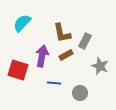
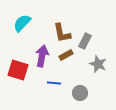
gray star: moved 2 px left, 2 px up
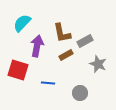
gray rectangle: rotated 35 degrees clockwise
purple arrow: moved 5 px left, 10 px up
blue line: moved 6 px left
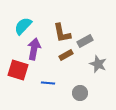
cyan semicircle: moved 1 px right, 3 px down
purple arrow: moved 3 px left, 3 px down
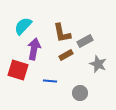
blue line: moved 2 px right, 2 px up
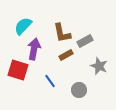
gray star: moved 1 px right, 2 px down
blue line: rotated 48 degrees clockwise
gray circle: moved 1 px left, 3 px up
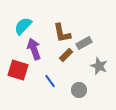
gray rectangle: moved 1 px left, 2 px down
purple arrow: rotated 30 degrees counterclockwise
brown rectangle: rotated 16 degrees counterclockwise
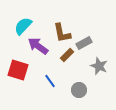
purple arrow: moved 4 px right, 3 px up; rotated 35 degrees counterclockwise
brown rectangle: moved 1 px right
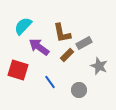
purple arrow: moved 1 px right, 1 px down
blue line: moved 1 px down
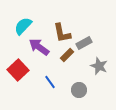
red square: rotated 30 degrees clockwise
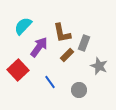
gray rectangle: rotated 42 degrees counterclockwise
purple arrow: rotated 90 degrees clockwise
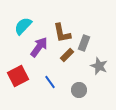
red square: moved 6 px down; rotated 15 degrees clockwise
